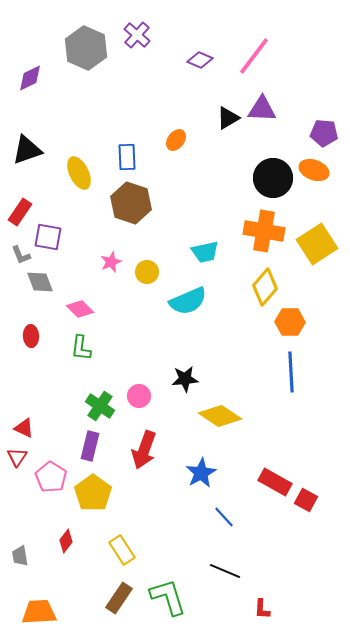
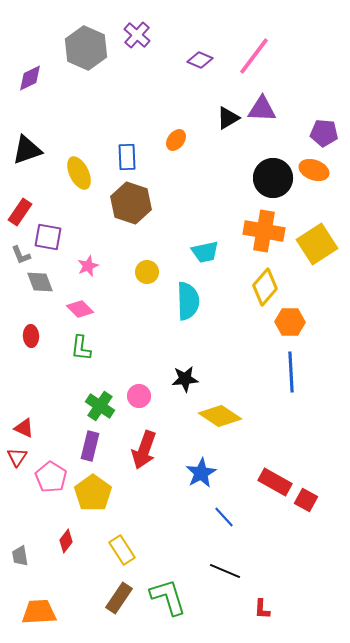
pink star at (111, 262): moved 23 px left, 4 px down
cyan semicircle at (188, 301): rotated 69 degrees counterclockwise
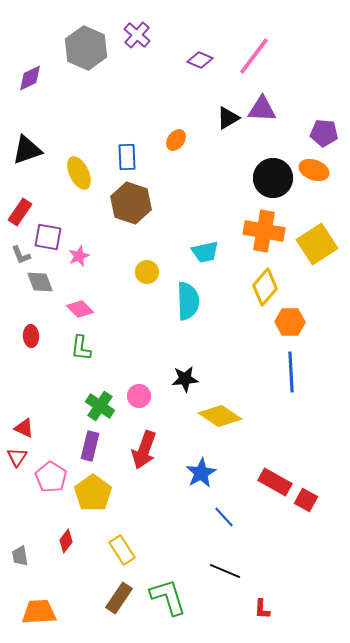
pink star at (88, 266): moved 9 px left, 10 px up
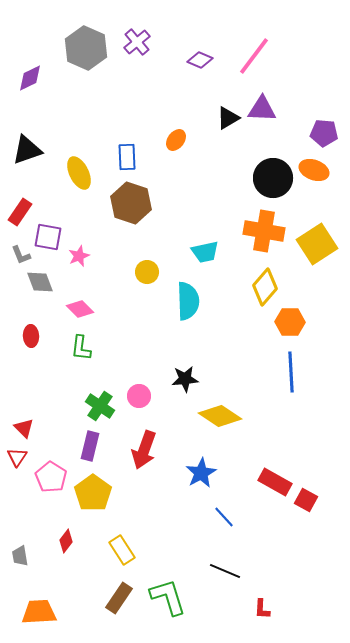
purple cross at (137, 35): moved 7 px down; rotated 8 degrees clockwise
red triangle at (24, 428): rotated 20 degrees clockwise
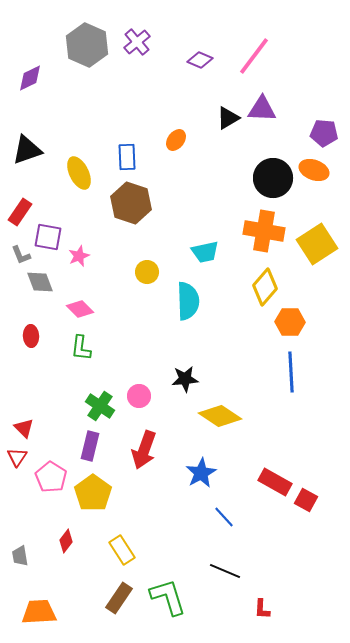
gray hexagon at (86, 48): moved 1 px right, 3 px up
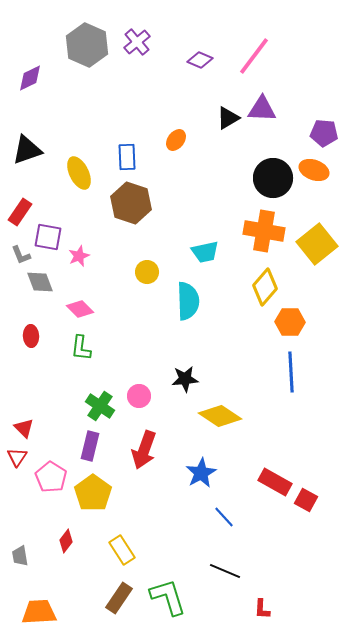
yellow square at (317, 244): rotated 6 degrees counterclockwise
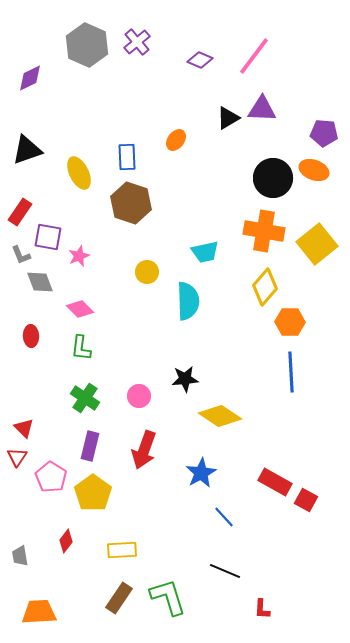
green cross at (100, 406): moved 15 px left, 8 px up
yellow rectangle at (122, 550): rotated 60 degrees counterclockwise
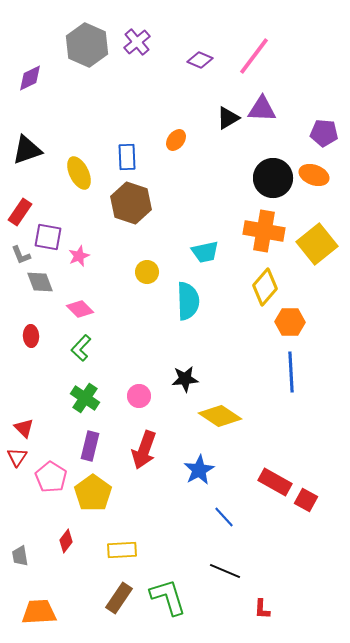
orange ellipse at (314, 170): moved 5 px down
green L-shape at (81, 348): rotated 36 degrees clockwise
blue star at (201, 473): moved 2 px left, 3 px up
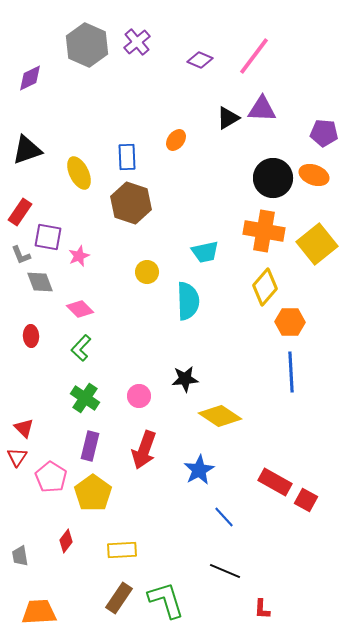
green L-shape at (168, 597): moved 2 px left, 3 px down
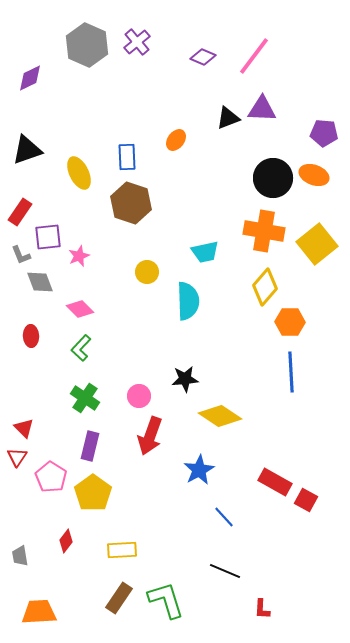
purple diamond at (200, 60): moved 3 px right, 3 px up
black triangle at (228, 118): rotated 10 degrees clockwise
purple square at (48, 237): rotated 16 degrees counterclockwise
red arrow at (144, 450): moved 6 px right, 14 px up
